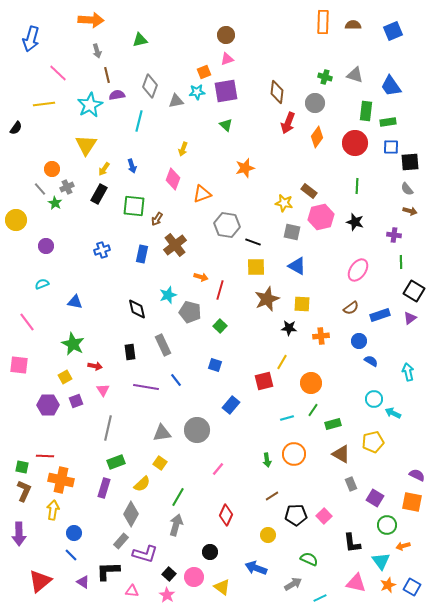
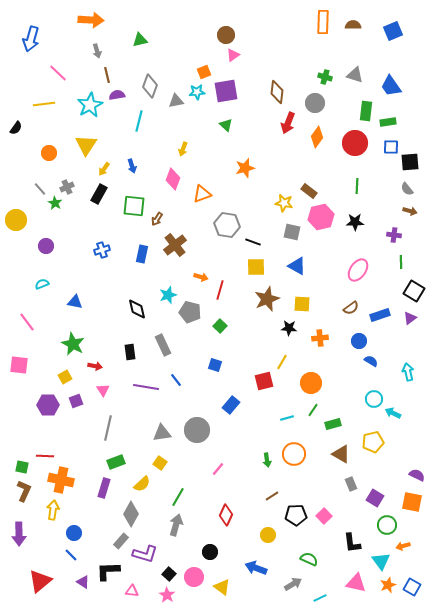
pink triangle at (227, 59): moved 6 px right, 4 px up; rotated 16 degrees counterclockwise
orange circle at (52, 169): moved 3 px left, 16 px up
black star at (355, 222): rotated 18 degrees counterclockwise
orange cross at (321, 336): moved 1 px left, 2 px down
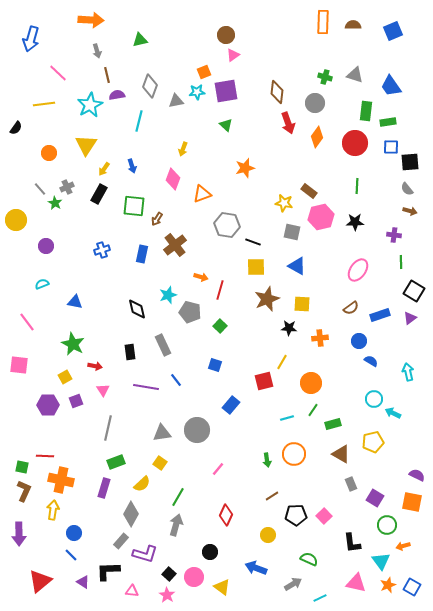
red arrow at (288, 123): rotated 40 degrees counterclockwise
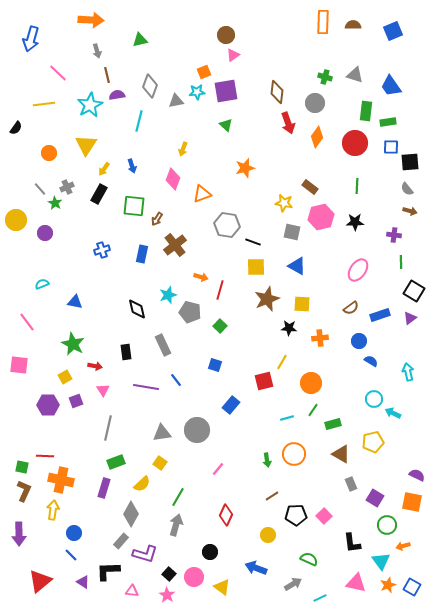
brown rectangle at (309, 191): moved 1 px right, 4 px up
purple circle at (46, 246): moved 1 px left, 13 px up
black rectangle at (130, 352): moved 4 px left
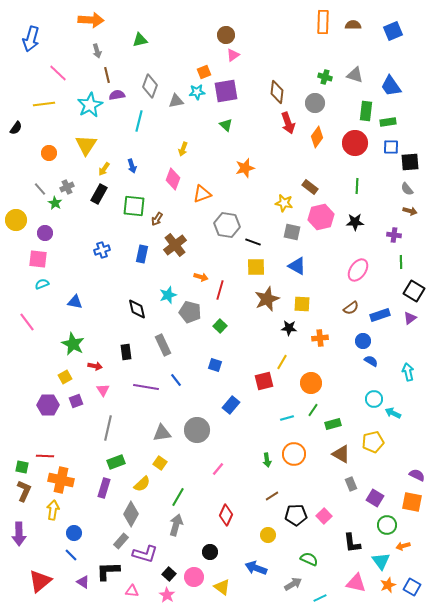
blue circle at (359, 341): moved 4 px right
pink square at (19, 365): moved 19 px right, 106 px up
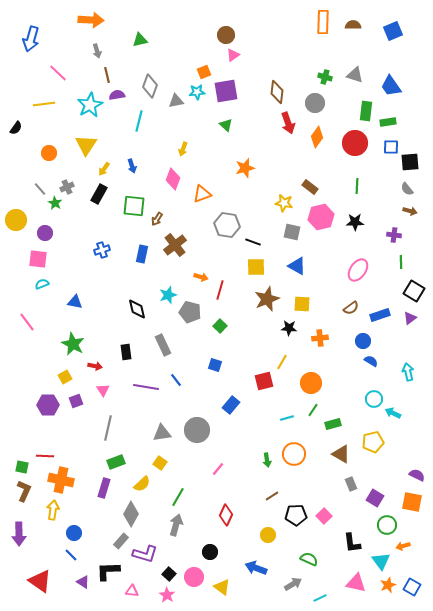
red triangle at (40, 581): rotated 45 degrees counterclockwise
